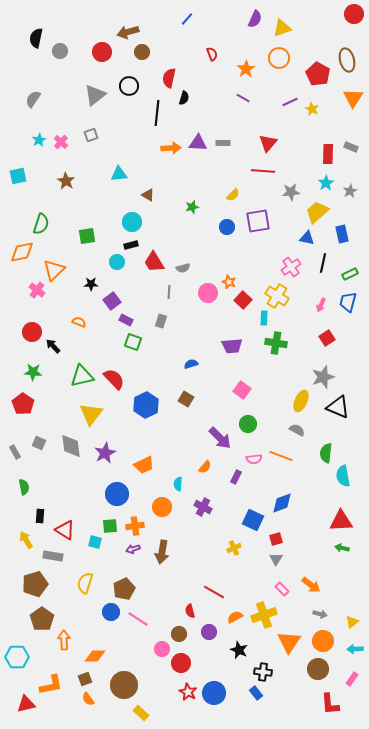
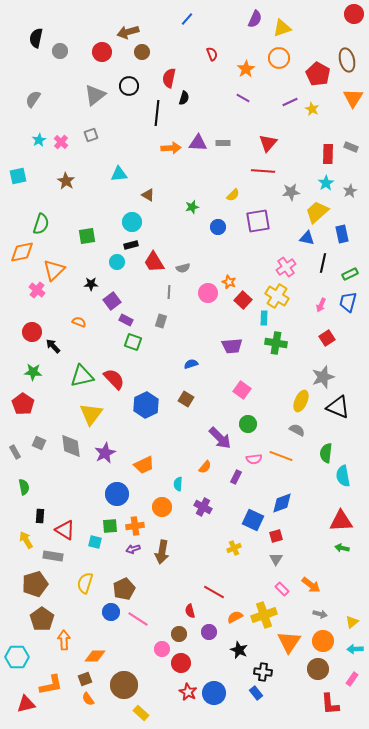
blue circle at (227, 227): moved 9 px left
pink cross at (291, 267): moved 5 px left
red square at (276, 539): moved 3 px up
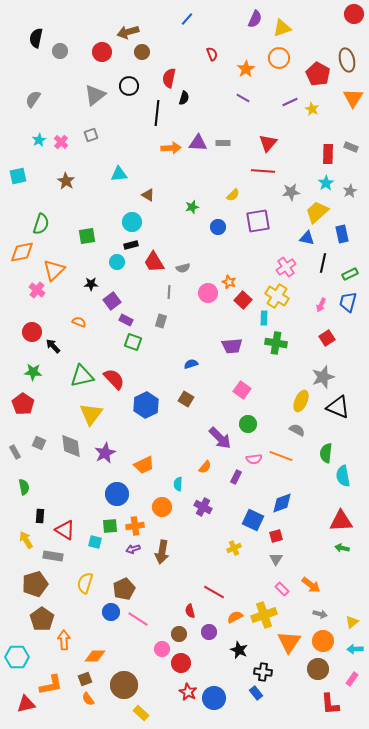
blue circle at (214, 693): moved 5 px down
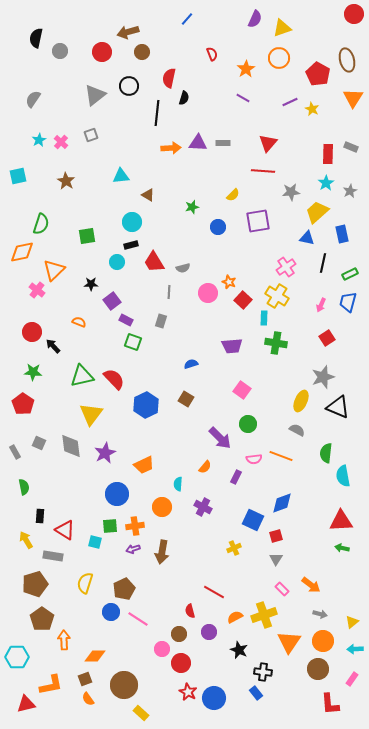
cyan triangle at (119, 174): moved 2 px right, 2 px down
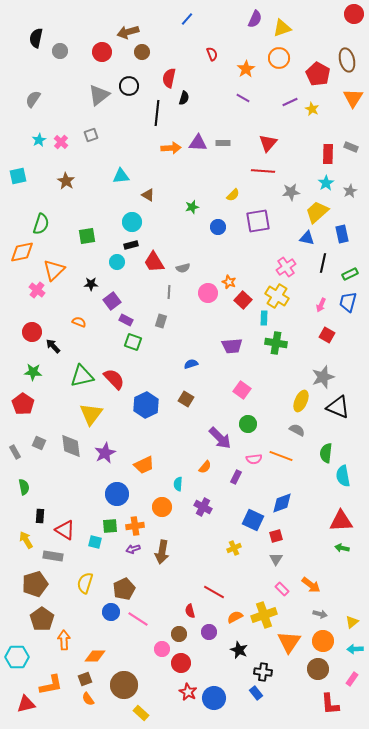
gray triangle at (95, 95): moved 4 px right
red square at (327, 338): moved 3 px up; rotated 28 degrees counterclockwise
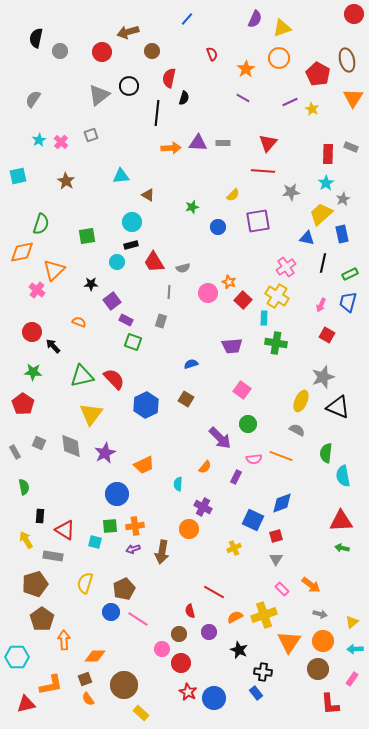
brown circle at (142, 52): moved 10 px right, 1 px up
gray star at (350, 191): moved 7 px left, 8 px down
yellow trapezoid at (317, 212): moved 4 px right, 2 px down
orange circle at (162, 507): moved 27 px right, 22 px down
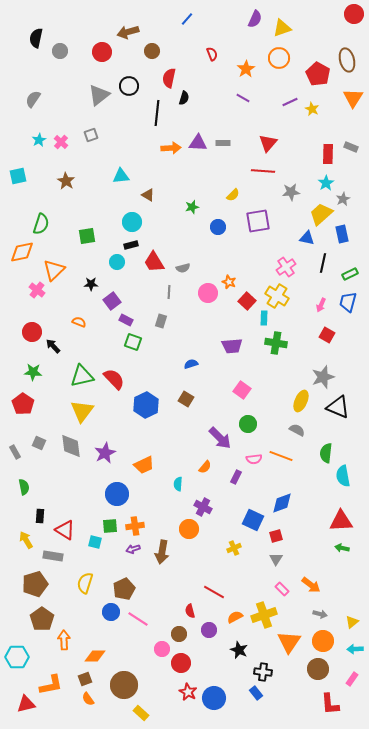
red square at (243, 300): moved 4 px right, 1 px down
yellow triangle at (91, 414): moved 9 px left, 3 px up
purple circle at (209, 632): moved 2 px up
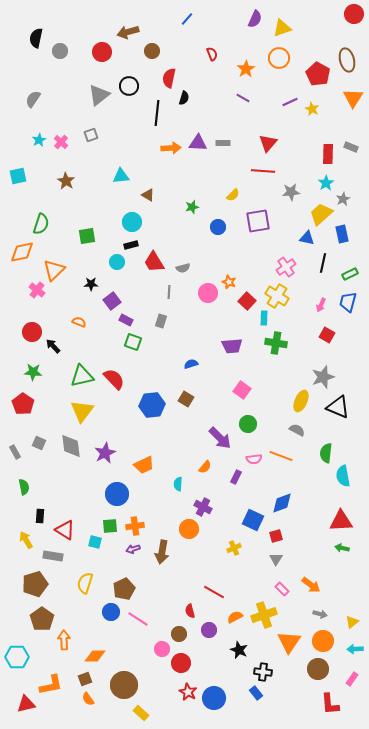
blue hexagon at (146, 405): moved 6 px right; rotated 20 degrees clockwise
